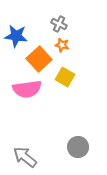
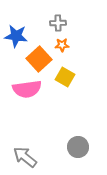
gray cross: moved 1 px left, 1 px up; rotated 28 degrees counterclockwise
orange star: rotated 16 degrees counterclockwise
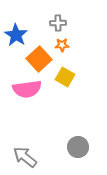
blue star: moved 1 px up; rotated 25 degrees clockwise
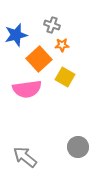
gray cross: moved 6 px left, 2 px down; rotated 21 degrees clockwise
blue star: rotated 25 degrees clockwise
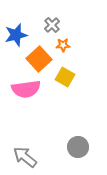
gray cross: rotated 28 degrees clockwise
orange star: moved 1 px right
pink semicircle: moved 1 px left
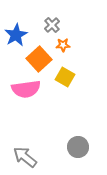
blue star: rotated 15 degrees counterclockwise
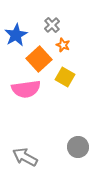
orange star: rotated 24 degrees clockwise
gray arrow: rotated 10 degrees counterclockwise
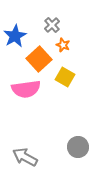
blue star: moved 1 px left, 1 px down
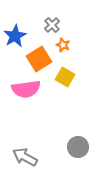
orange square: rotated 10 degrees clockwise
